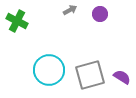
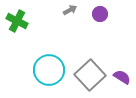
gray square: rotated 28 degrees counterclockwise
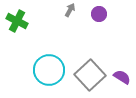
gray arrow: rotated 32 degrees counterclockwise
purple circle: moved 1 px left
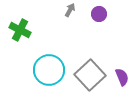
green cross: moved 3 px right, 9 px down
purple semicircle: rotated 36 degrees clockwise
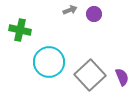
gray arrow: rotated 40 degrees clockwise
purple circle: moved 5 px left
green cross: rotated 15 degrees counterclockwise
cyan circle: moved 8 px up
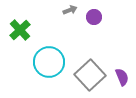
purple circle: moved 3 px down
green cross: rotated 35 degrees clockwise
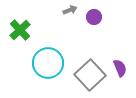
cyan circle: moved 1 px left, 1 px down
purple semicircle: moved 2 px left, 9 px up
